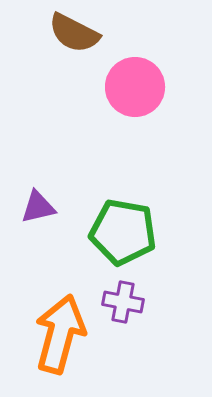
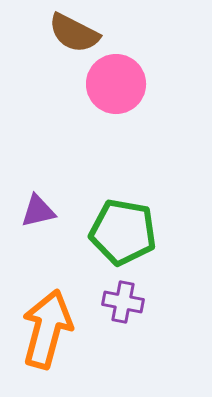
pink circle: moved 19 px left, 3 px up
purple triangle: moved 4 px down
orange arrow: moved 13 px left, 5 px up
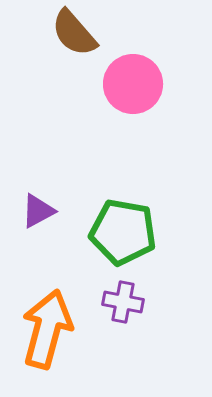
brown semicircle: rotated 22 degrees clockwise
pink circle: moved 17 px right
purple triangle: rotated 15 degrees counterclockwise
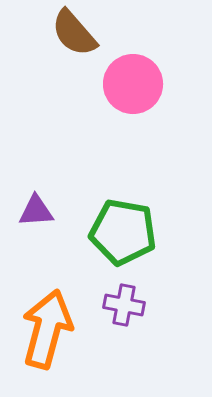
purple triangle: moved 2 px left; rotated 24 degrees clockwise
purple cross: moved 1 px right, 3 px down
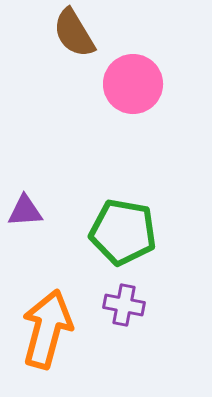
brown semicircle: rotated 10 degrees clockwise
purple triangle: moved 11 px left
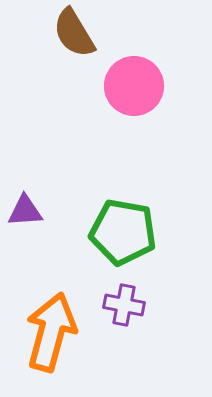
pink circle: moved 1 px right, 2 px down
orange arrow: moved 4 px right, 3 px down
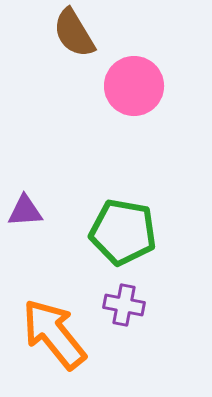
orange arrow: moved 3 px right, 2 px down; rotated 54 degrees counterclockwise
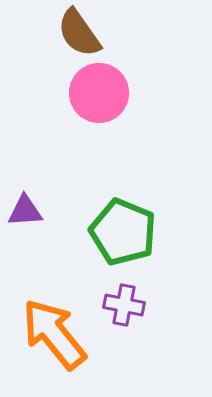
brown semicircle: moved 5 px right; rotated 4 degrees counterclockwise
pink circle: moved 35 px left, 7 px down
green pentagon: rotated 12 degrees clockwise
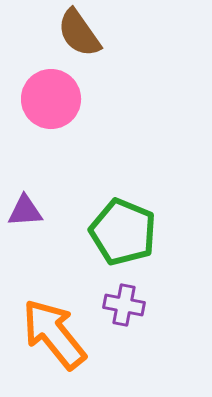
pink circle: moved 48 px left, 6 px down
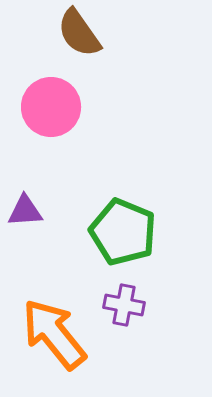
pink circle: moved 8 px down
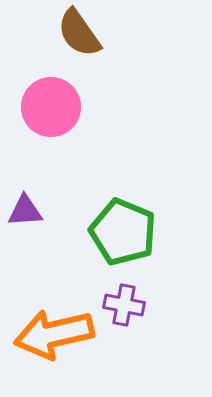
orange arrow: rotated 64 degrees counterclockwise
